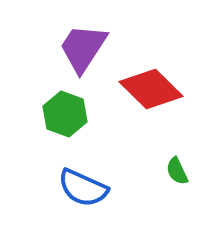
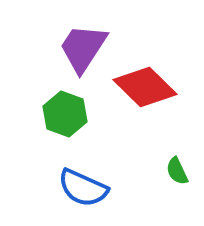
red diamond: moved 6 px left, 2 px up
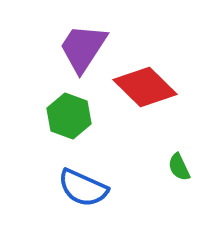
green hexagon: moved 4 px right, 2 px down
green semicircle: moved 2 px right, 4 px up
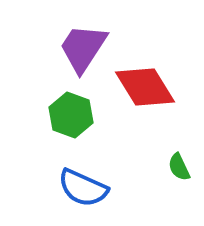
red diamond: rotated 14 degrees clockwise
green hexagon: moved 2 px right, 1 px up
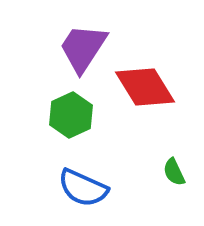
green hexagon: rotated 15 degrees clockwise
green semicircle: moved 5 px left, 5 px down
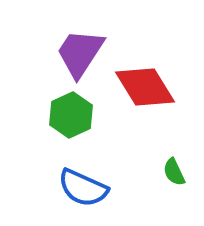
purple trapezoid: moved 3 px left, 5 px down
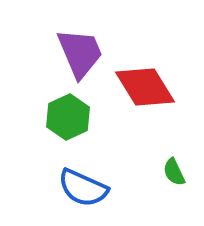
purple trapezoid: rotated 124 degrees clockwise
green hexagon: moved 3 px left, 2 px down
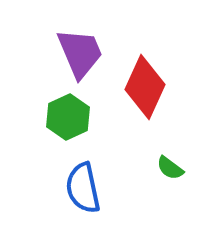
red diamond: rotated 56 degrees clockwise
green semicircle: moved 4 px left, 4 px up; rotated 28 degrees counterclockwise
blue semicircle: rotated 54 degrees clockwise
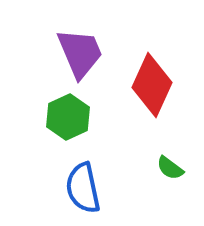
red diamond: moved 7 px right, 2 px up
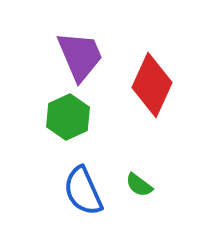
purple trapezoid: moved 3 px down
green semicircle: moved 31 px left, 17 px down
blue semicircle: moved 3 px down; rotated 12 degrees counterclockwise
